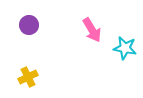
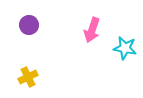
pink arrow: rotated 50 degrees clockwise
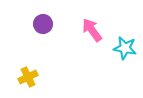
purple circle: moved 14 px right, 1 px up
pink arrow: rotated 125 degrees clockwise
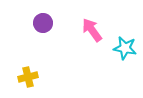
purple circle: moved 1 px up
yellow cross: rotated 12 degrees clockwise
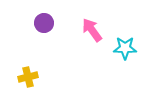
purple circle: moved 1 px right
cyan star: rotated 10 degrees counterclockwise
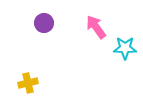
pink arrow: moved 4 px right, 3 px up
yellow cross: moved 6 px down
